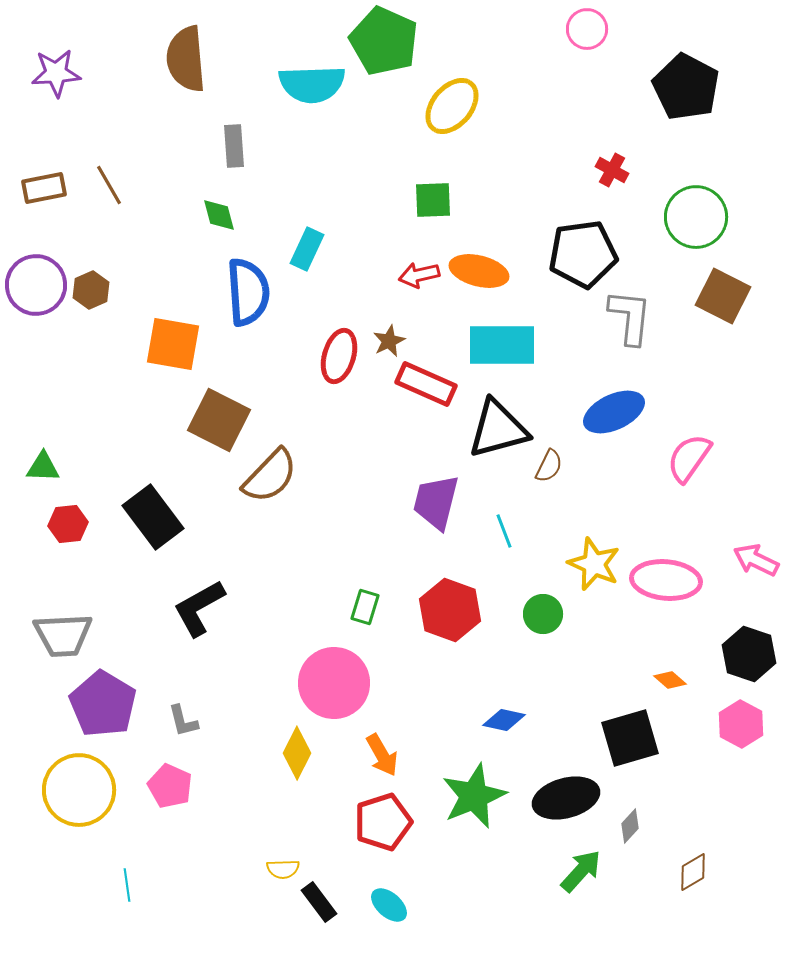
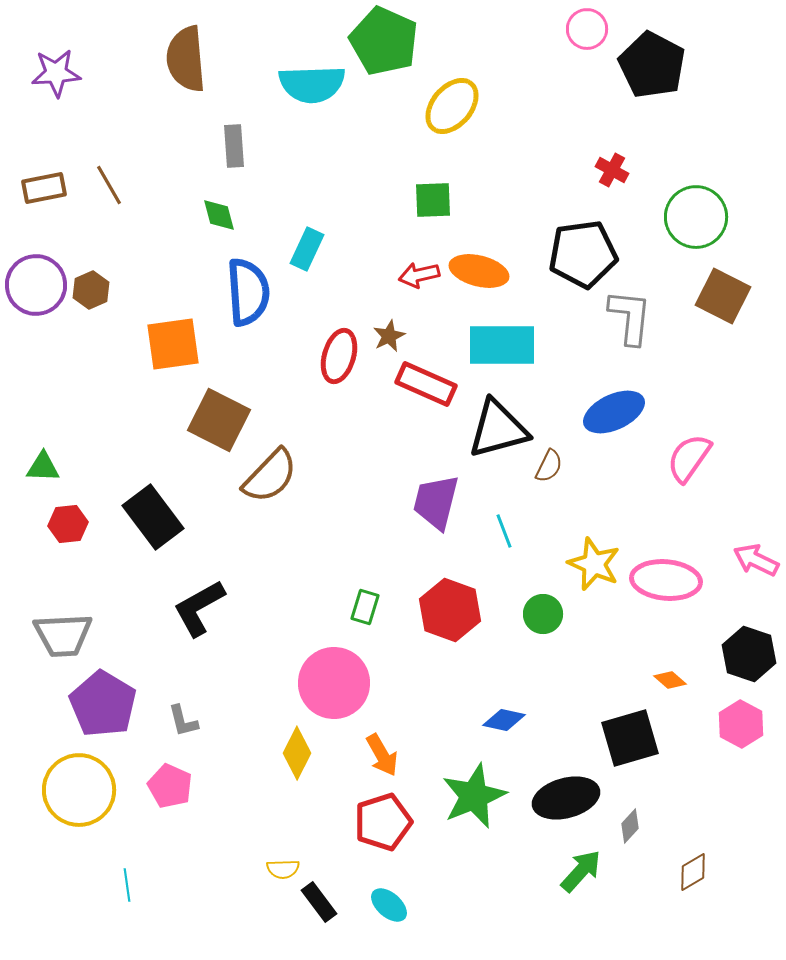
black pentagon at (686, 87): moved 34 px left, 22 px up
brown star at (389, 341): moved 5 px up
orange square at (173, 344): rotated 18 degrees counterclockwise
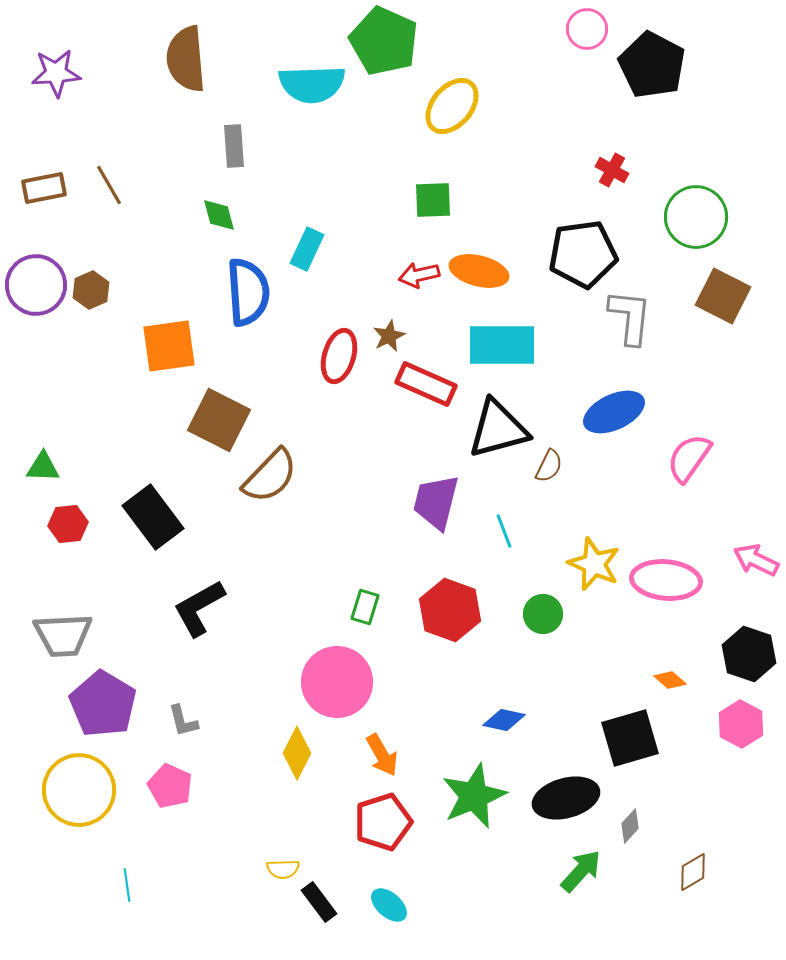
orange square at (173, 344): moved 4 px left, 2 px down
pink circle at (334, 683): moved 3 px right, 1 px up
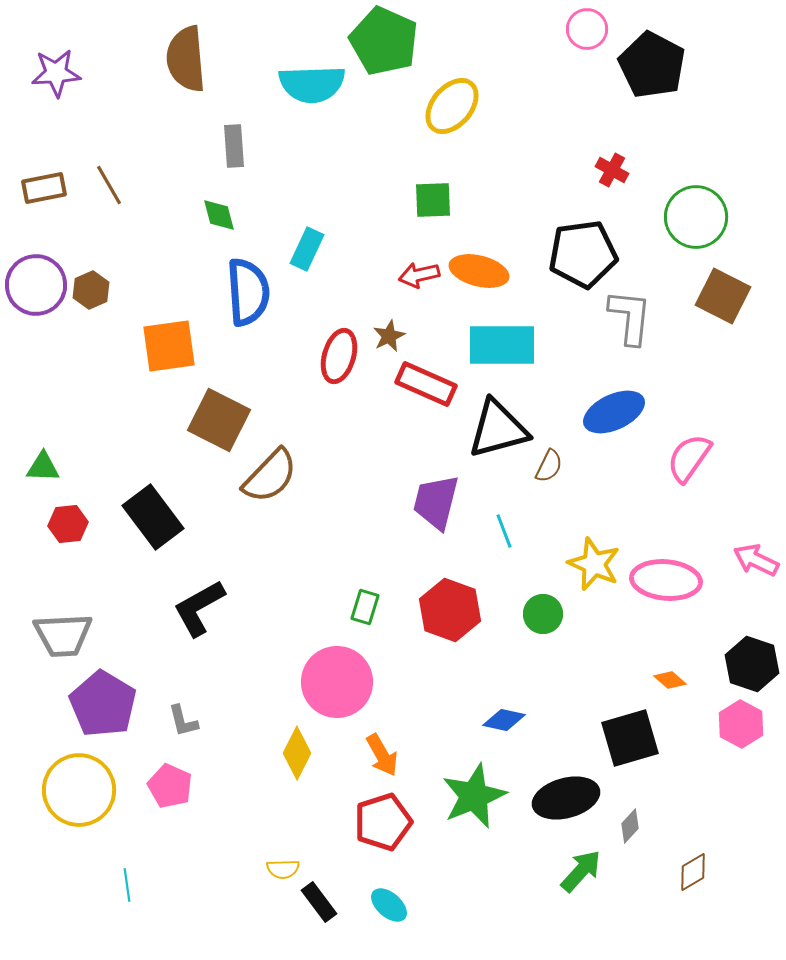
black hexagon at (749, 654): moved 3 px right, 10 px down
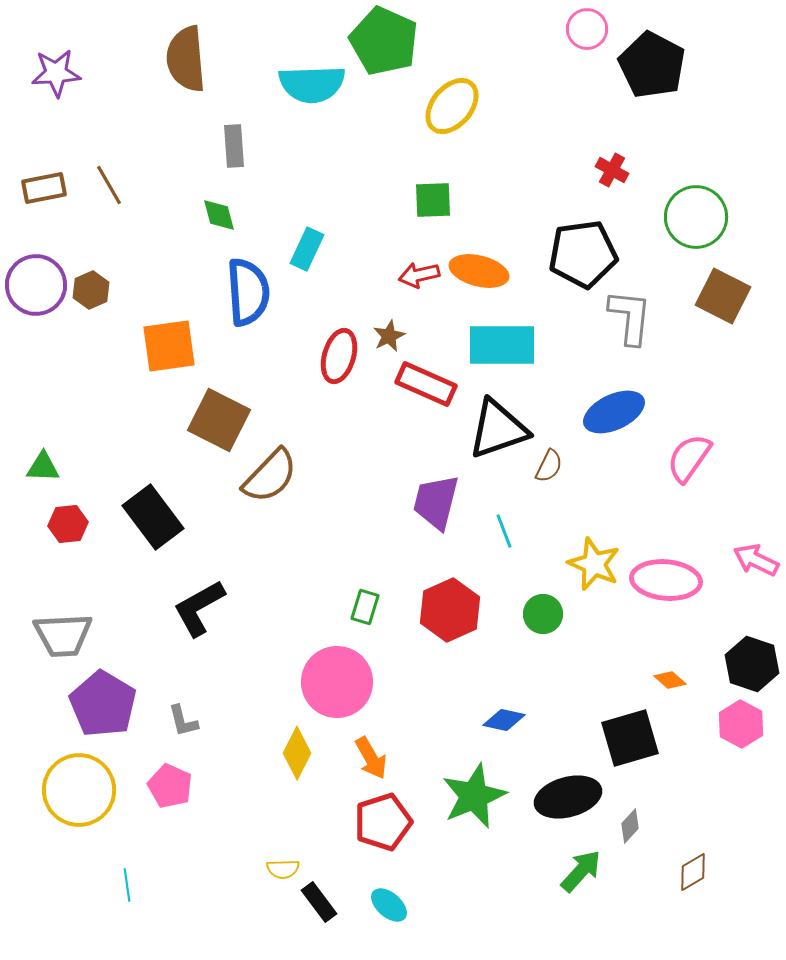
black triangle at (498, 429): rotated 4 degrees counterclockwise
red hexagon at (450, 610): rotated 16 degrees clockwise
orange arrow at (382, 755): moved 11 px left, 3 px down
black ellipse at (566, 798): moved 2 px right, 1 px up
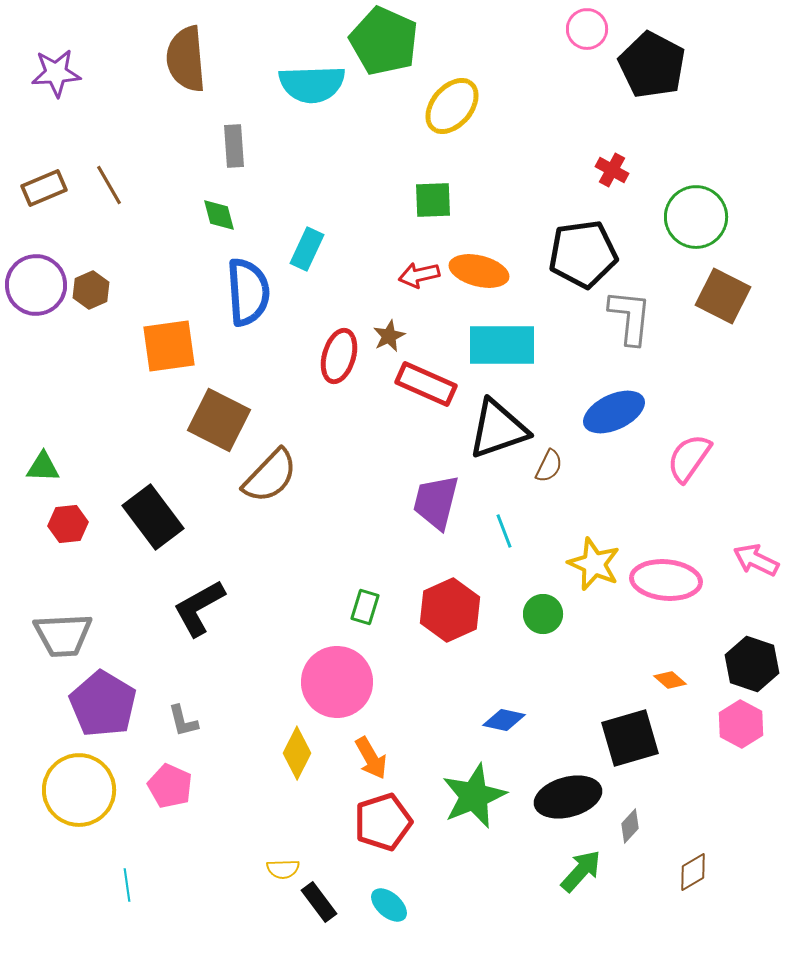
brown rectangle at (44, 188): rotated 12 degrees counterclockwise
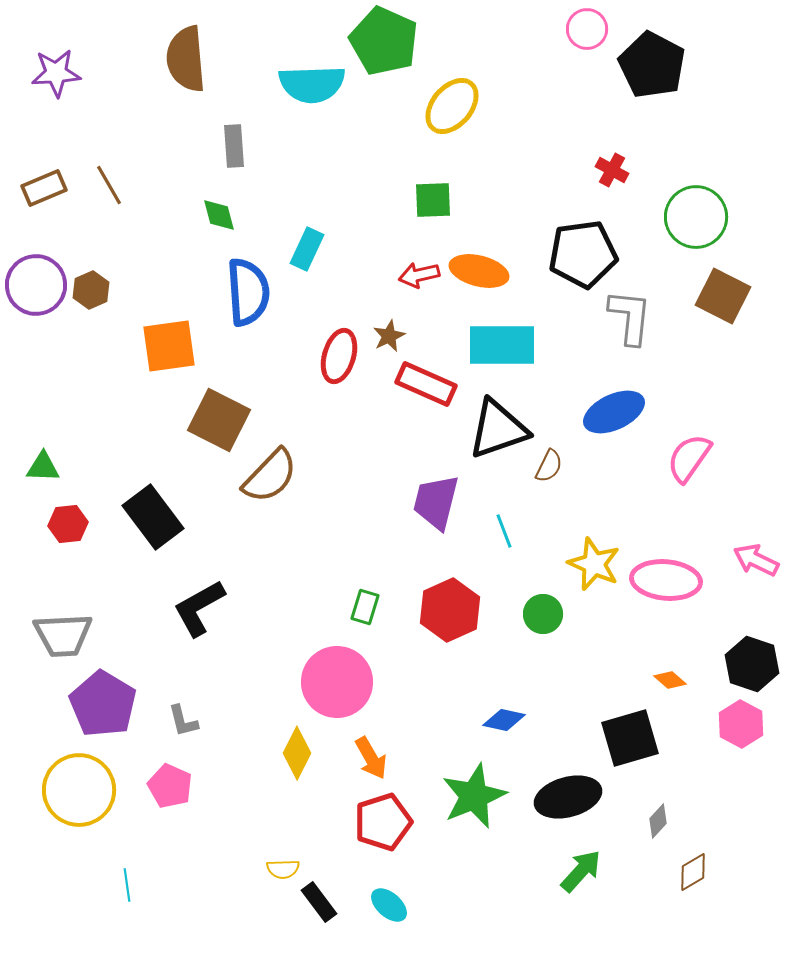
gray diamond at (630, 826): moved 28 px right, 5 px up
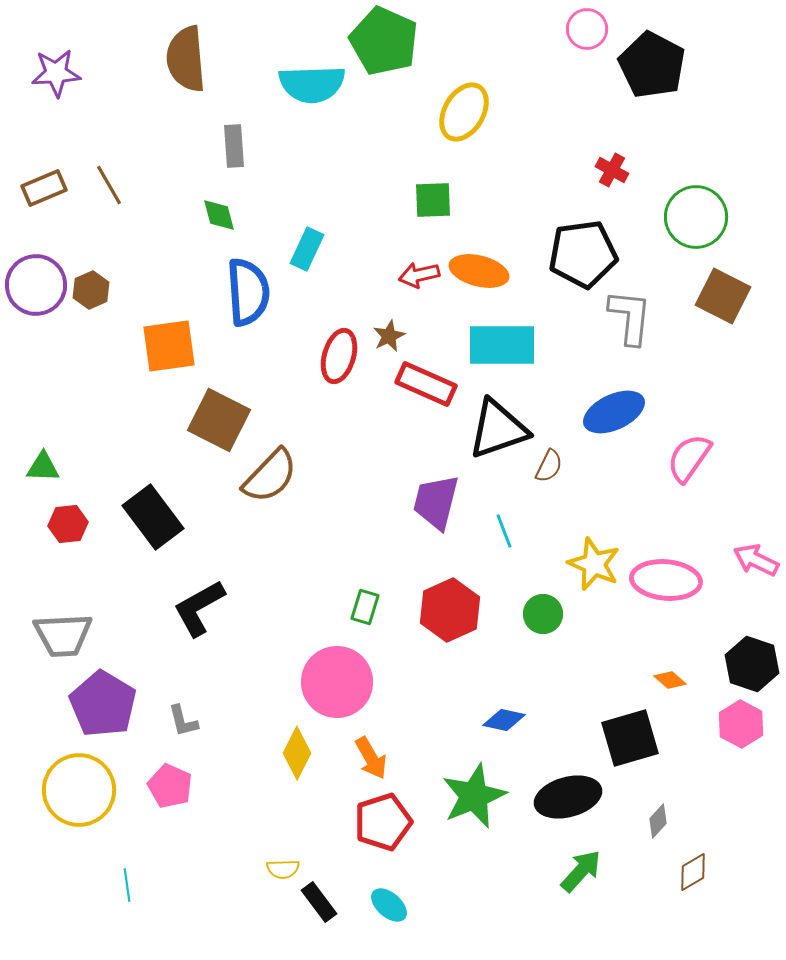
yellow ellipse at (452, 106): moved 12 px right, 6 px down; rotated 10 degrees counterclockwise
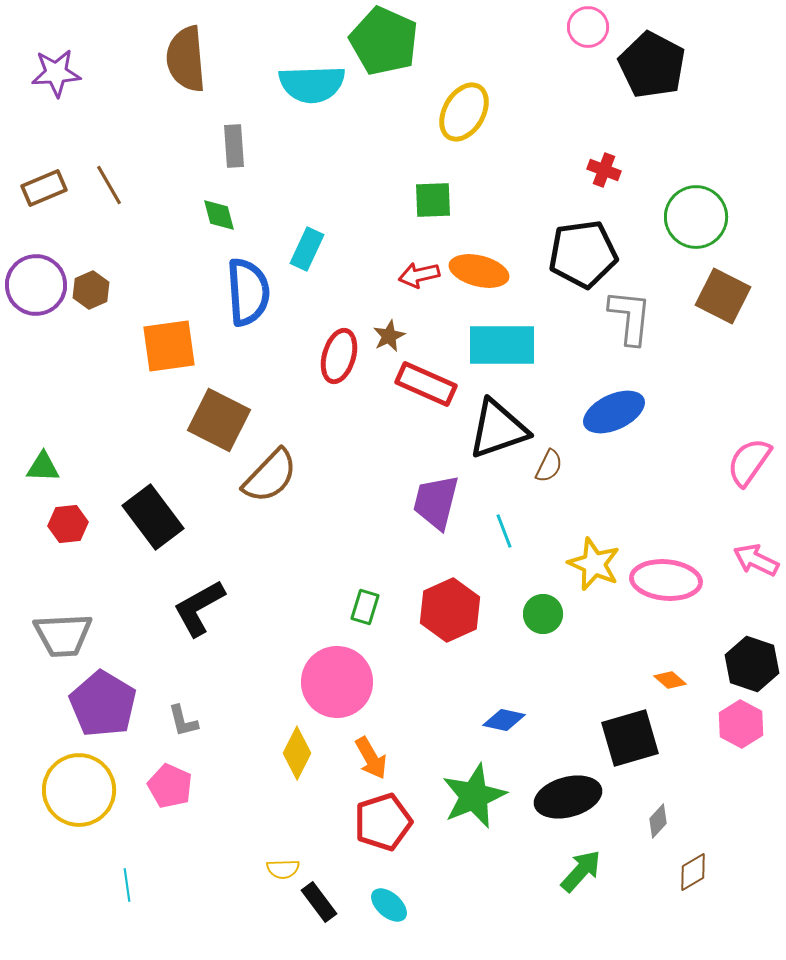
pink circle at (587, 29): moved 1 px right, 2 px up
red cross at (612, 170): moved 8 px left; rotated 8 degrees counterclockwise
pink semicircle at (689, 458): moved 60 px right, 4 px down
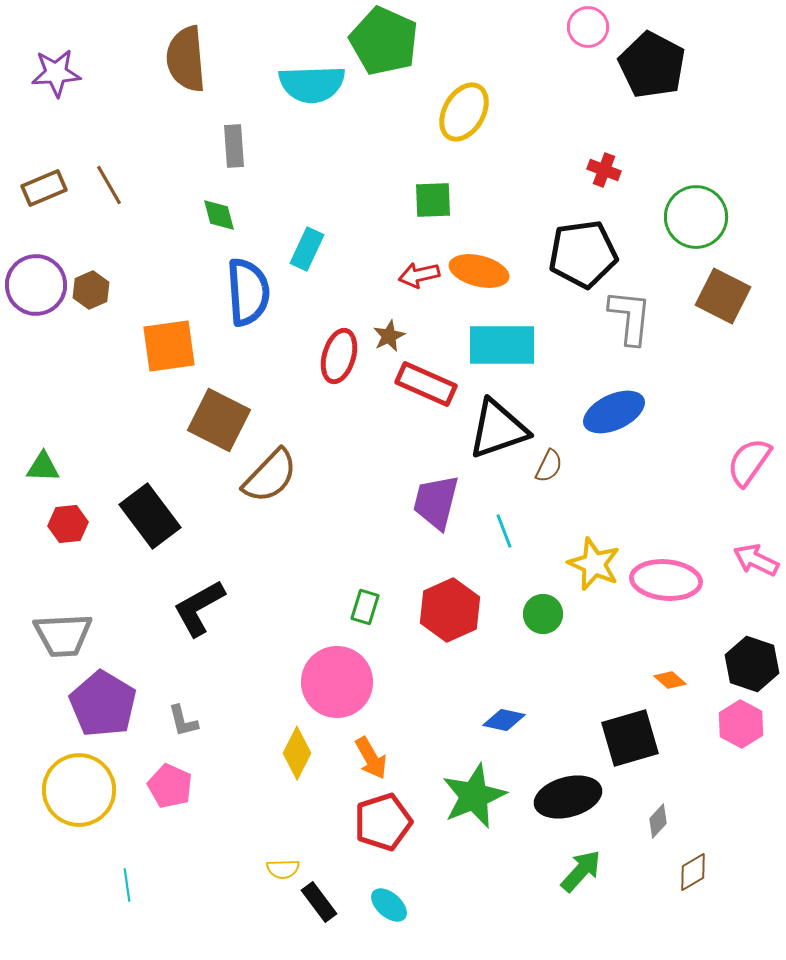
black rectangle at (153, 517): moved 3 px left, 1 px up
